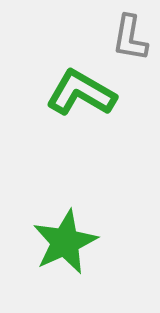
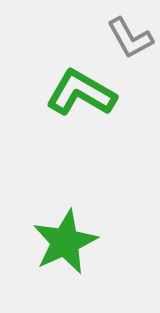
gray L-shape: rotated 39 degrees counterclockwise
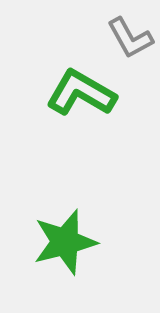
green star: rotated 10 degrees clockwise
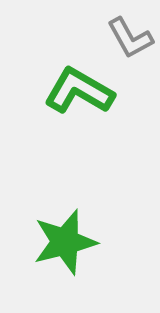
green L-shape: moved 2 px left, 2 px up
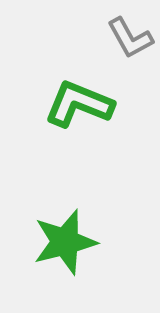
green L-shape: moved 13 px down; rotated 8 degrees counterclockwise
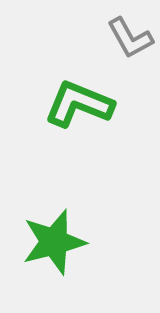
green star: moved 11 px left
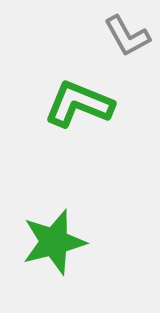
gray L-shape: moved 3 px left, 2 px up
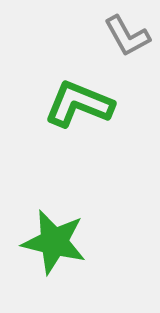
green star: rotated 28 degrees clockwise
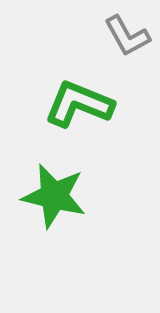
green star: moved 46 px up
